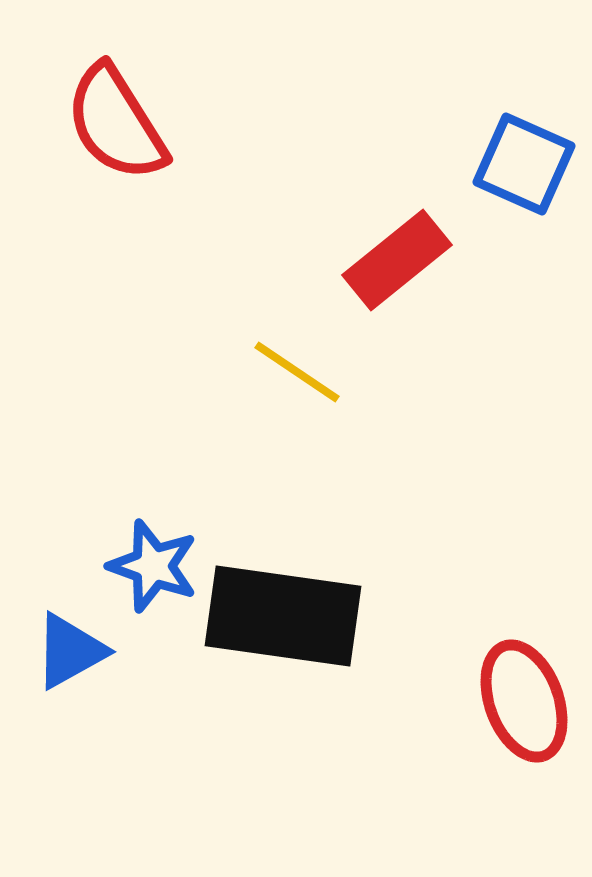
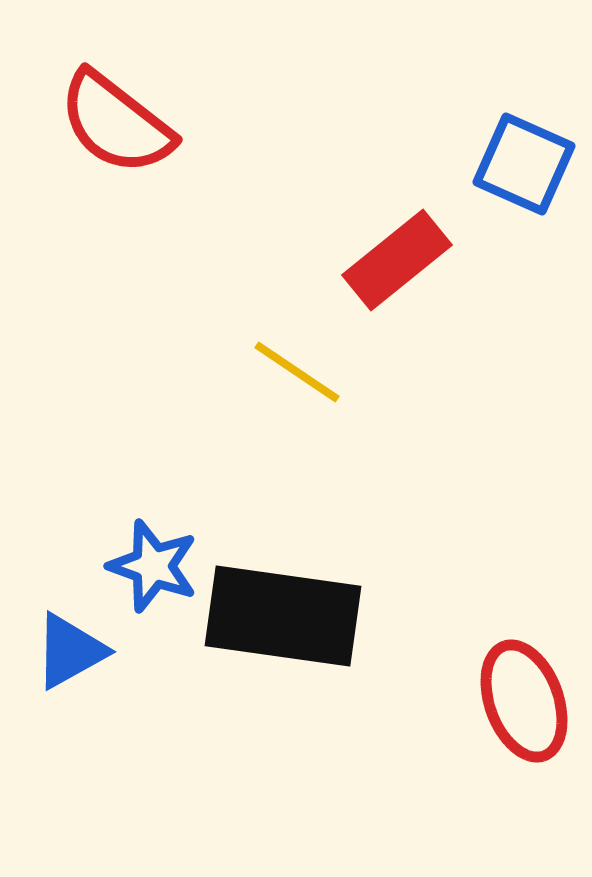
red semicircle: rotated 20 degrees counterclockwise
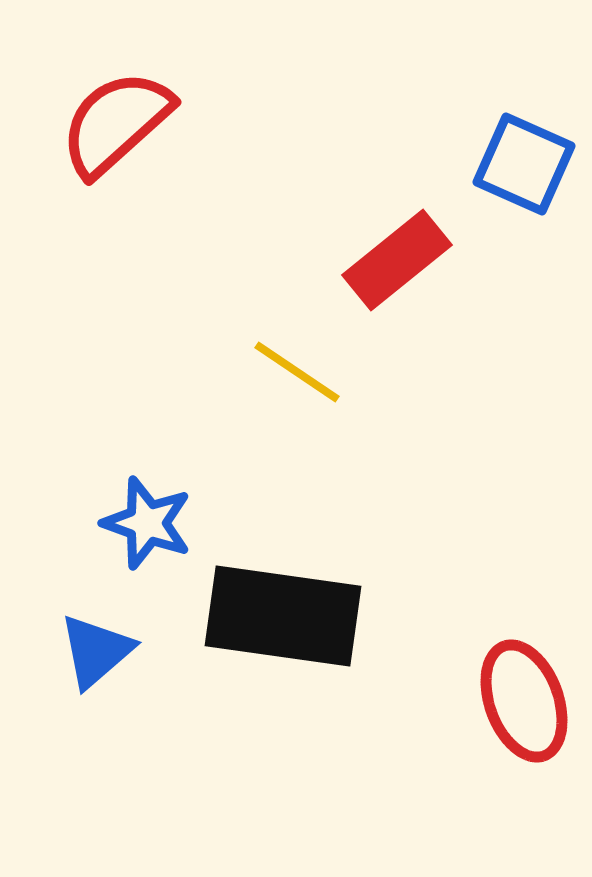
red semicircle: rotated 100 degrees clockwise
blue star: moved 6 px left, 43 px up
blue triangle: moved 26 px right; rotated 12 degrees counterclockwise
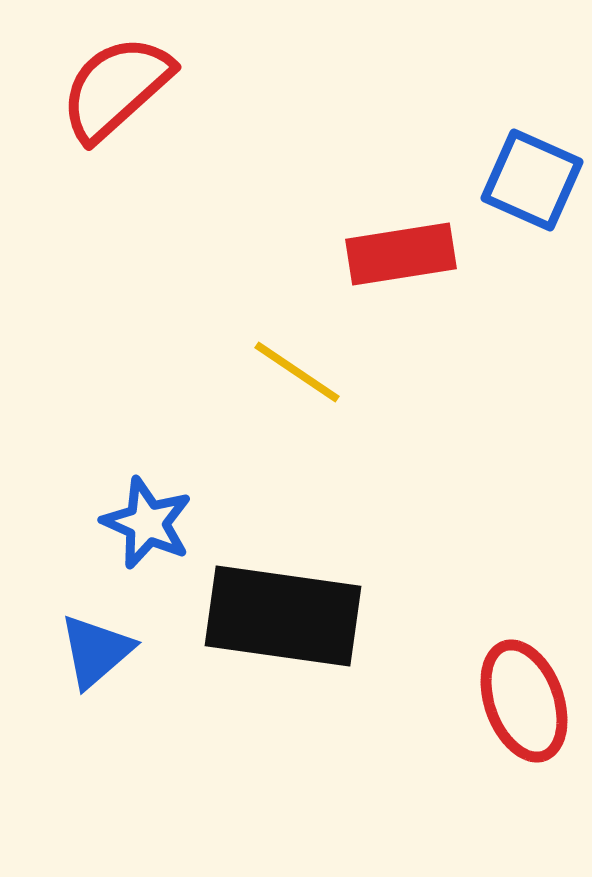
red semicircle: moved 35 px up
blue square: moved 8 px right, 16 px down
red rectangle: moved 4 px right, 6 px up; rotated 30 degrees clockwise
blue star: rotated 4 degrees clockwise
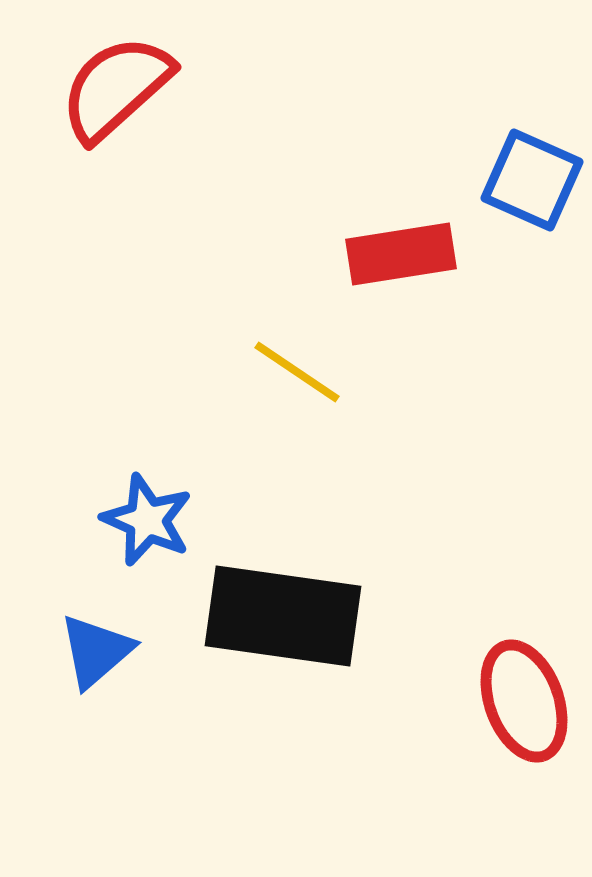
blue star: moved 3 px up
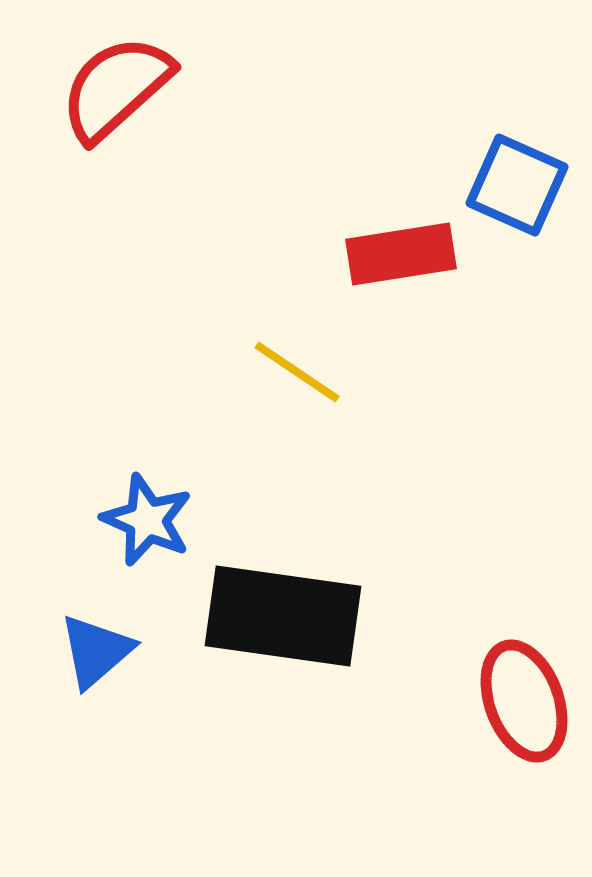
blue square: moved 15 px left, 5 px down
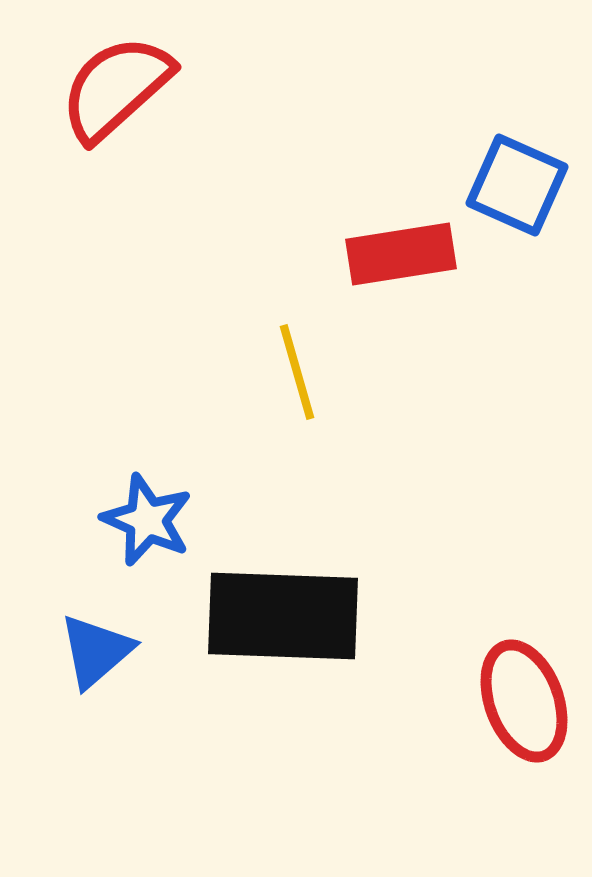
yellow line: rotated 40 degrees clockwise
black rectangle: rotated 6 degrees counterclockwise
